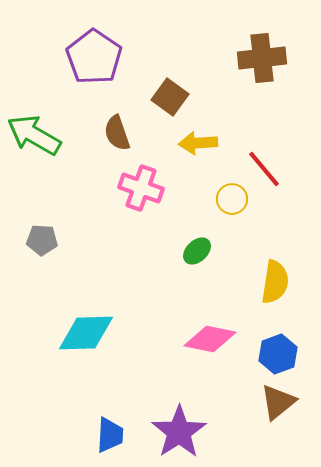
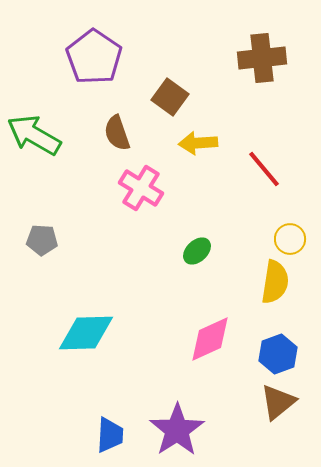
pink cross: rotated 12 degrees clockwise
yellow circle: moved 58 px right, 40 px down
pink diamond: rotated 36 degrees counterclockwise
purple star: moved 2 px left, 2 px up
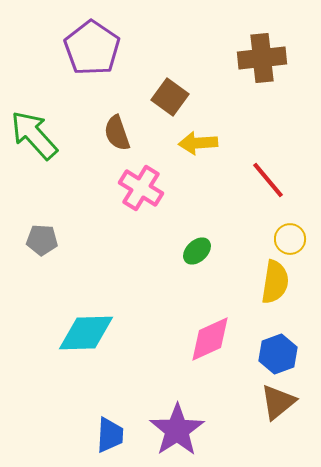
purple pentagon: moved 2 px left, 9 px up
green arrow: rotated 18 degrees clockwise
red line: moved 4 px right, 11 px down
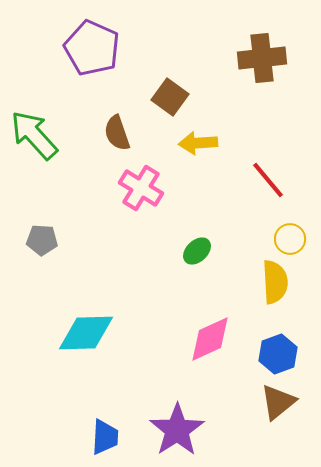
purple pentagon: rotated 10 degrees counterclockwise
yellow semicircle: rotated 12 degrees counterclockwise
blue trapezoid: moved 5 px left, 2 px down
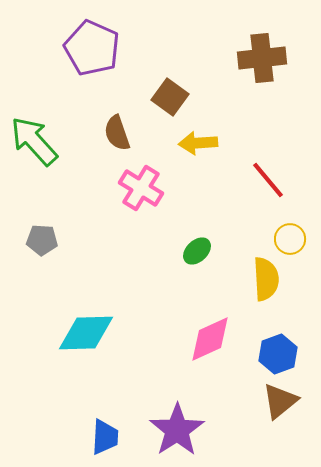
green arrow: moved 6 px down
yellow semicircle: moved 9 px left, 3 px up
brown triangle: moved 2 px right, 1 px up
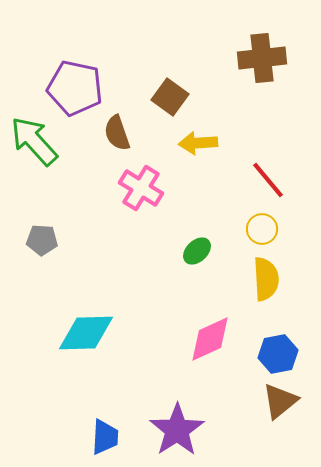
purple pentagon: moved 17 px left, 40 px down; rotated 12 degrees counterclockwise
yellow circle: moved 28 px left, 10 px up
blue hexagon: rotated 9 degrees clockwise
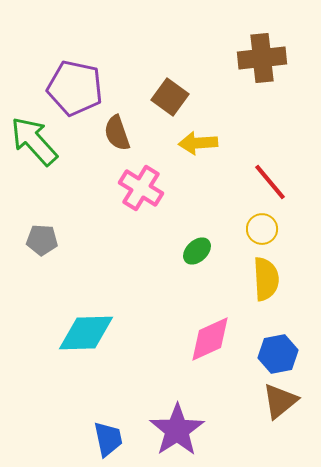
red line: moved 2 px right, 2 px down
blue trapezoid: moved 3 px right, 2 px down; rotated 15 degrees counterclockwise
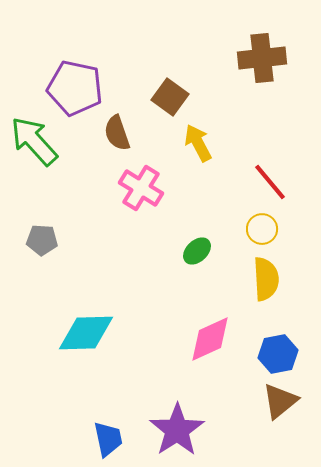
yellow arrow: rotated 66 degrees clockwise
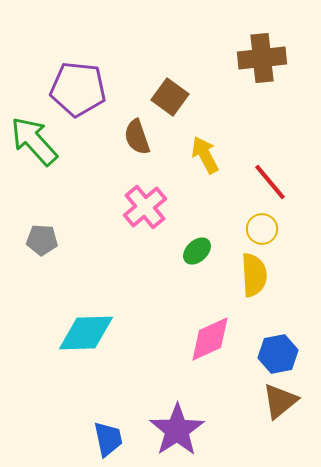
purple pentagon: moved 3 px right, 1 px down; rotated 6 degrees counterclockwise
brown semicircle: moved 20 px right, 4 px down
yellow arrow: moved 7 px right, 12 px down
pink cross: moved 4 px right, 19 px down; rotated 18 degrees clockwise
yellow semicircle: moved 12 px left, 4 px up
